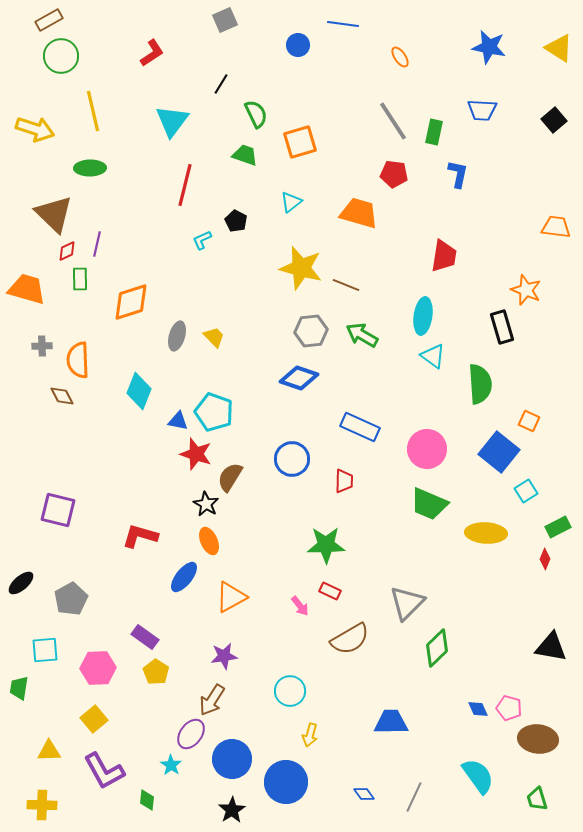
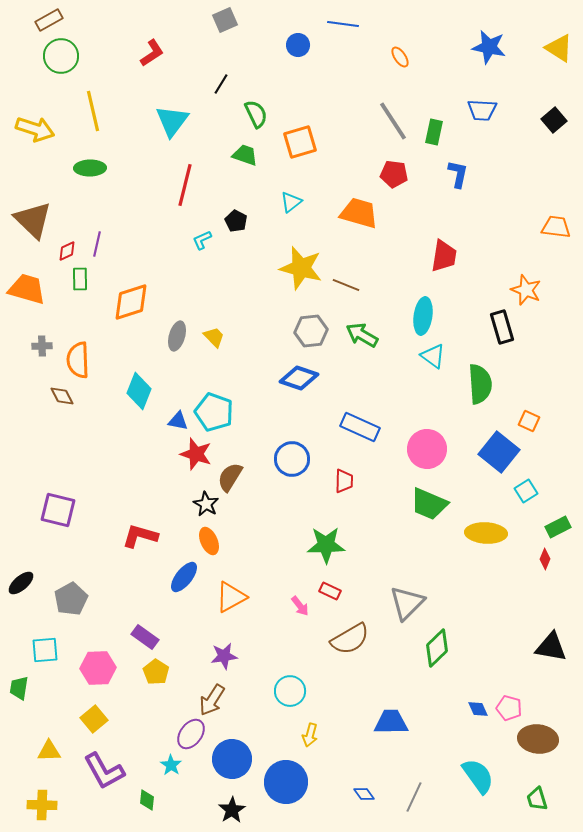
brown triangle at (54, 214): moved 21 px left, 6 px down
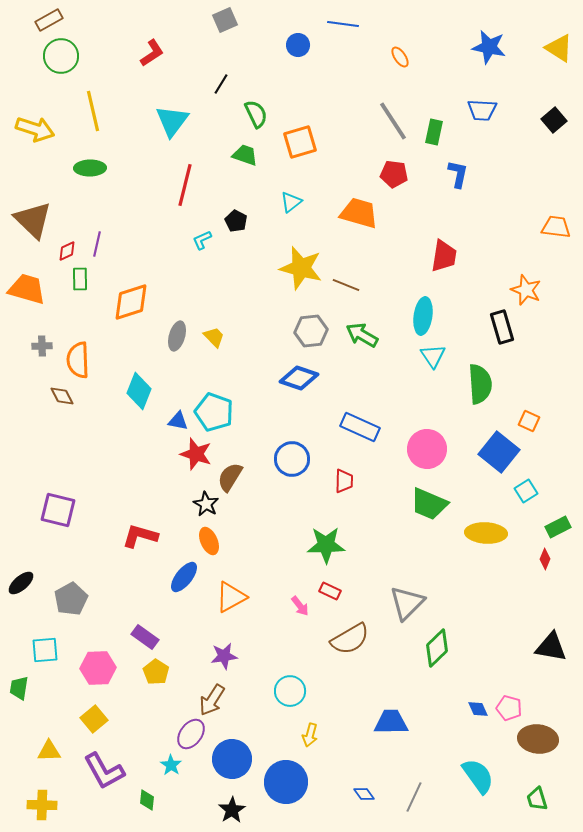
cyan triangle at (433, 356): rotated 20 degrees clockwise
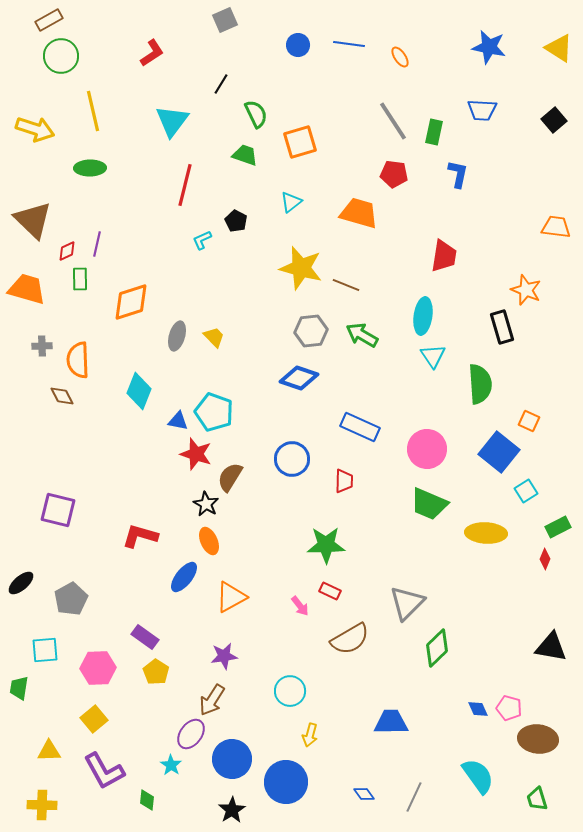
blue line at (343, 24): moved 6 px right, 20 px down
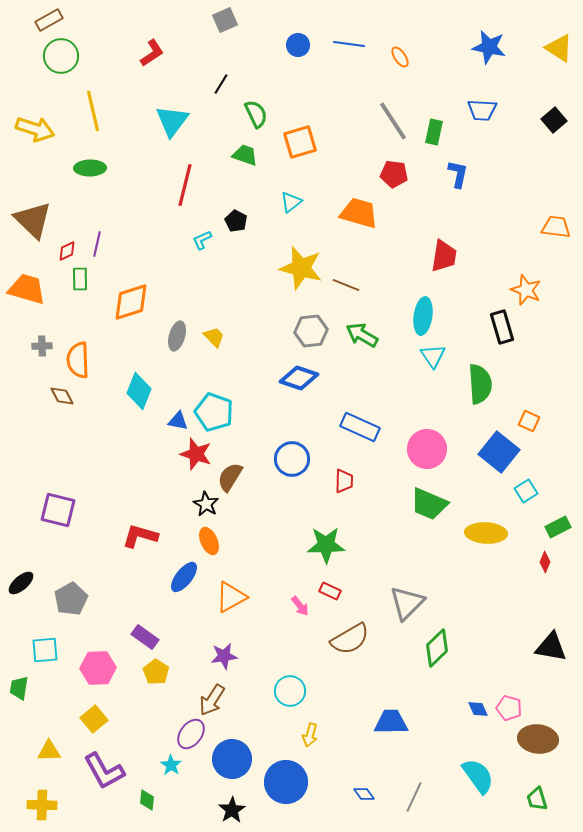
red diamond at (545, 559): moved 3 px down
